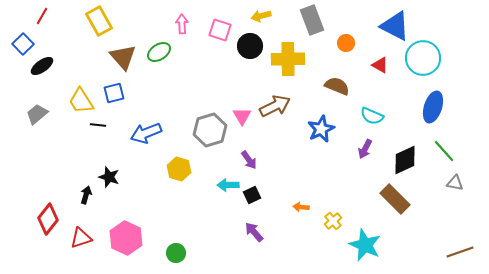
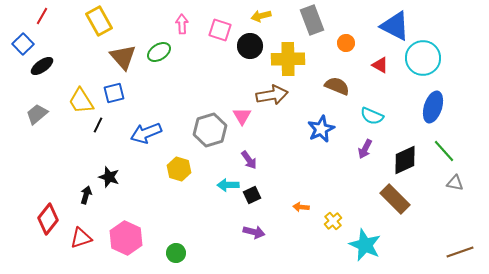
brown arrow at (275, 106): moved 3 px left, 11 px up; rotated 16 degrees clockwise
black line at (98, 125): rotated 70 degrees counterclockwise
purple arrow at (254, 232): rotated 145 degrees clockwise
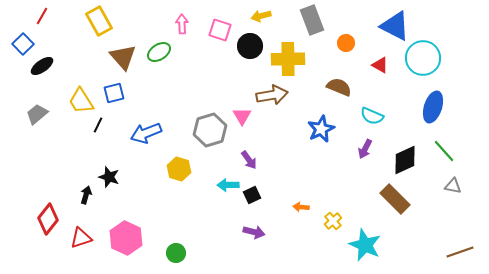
brown semicircle at (337, 86): moved 2 px right, 1 px down
gray triangle at (455, 183): moved 2 px left, 3 px down
